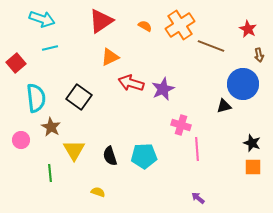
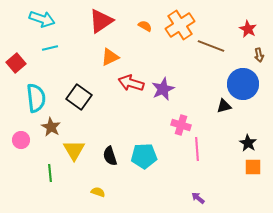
black star: moved 4 px left; rotated 12 degrees clockwise
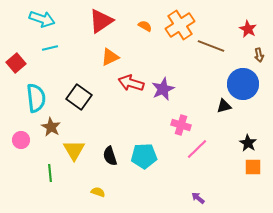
pink line: rotated 50 degrees clockwise
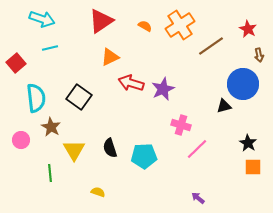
brown line: rotated 56 degrees counterclockwise
black semicircle: moved 8 px up
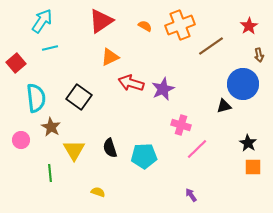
cyan arrow: moved 2 px down; rotated 75 degrees counterclockwise
orange cross: rotated 12 degrees clockwise
red star: moved 1 px right, 3 px up; rotated 12 degrees clockwise
purple arrow: moved 7 px left, 3 px up; rotated 16 degrees clockwise
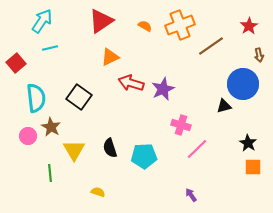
pink circle: moved 7 px right, 4 px up
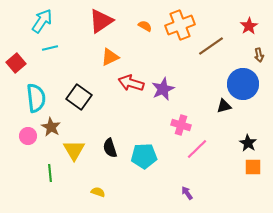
purple arrow: moved 4 px left, 2 px up
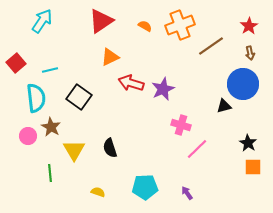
cyan line: moved 22 px down
brown arrow: moved 9 px left, 2 px up
cyan pentagon: moved 1 px right, 31 px down
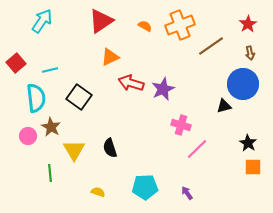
red star: moved 1 px left, 2 px up
